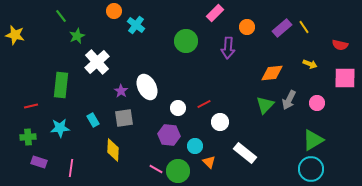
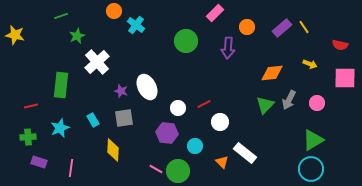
green line at (61, 16): rotated 72 degrees counterclockwise
purple star at (121, 91): rotated 16 degrees counterclockwise
cyan star at (60, 128): rotated 18 degrees counterclockwise
purple hexagon at (169, 135): moved 2 px left, 2 px up
orange triangle at (209, 162): moved 13 px right
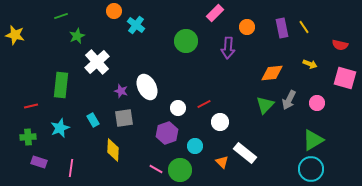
purple rectangle at (282, 28): rotated 60 degrees counterclockwise
pink square at (345, 78): rotated 15 degrees clockwise
purple hexagon at (167, 133): rotated 25 degrees counterclockwise
green circle at (178, 171): moved 2 px right, 1 px up
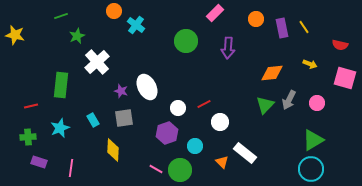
orange circle at (247, 27): moved 9 px right, 8 px up
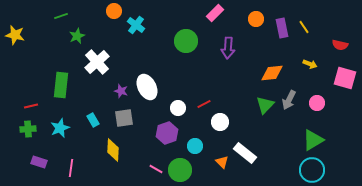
green cross at (28, 137): moved 8 px up
cyan circle at (311, 169): moved 1 px right, 1 px down
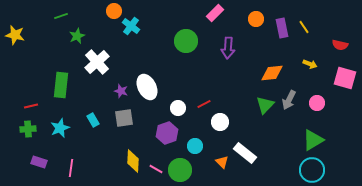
cyan cross at (136, 25): moved 5 px left, 1 px down
yellow diamond at (113, 150): moved 20 px right, 11 px down
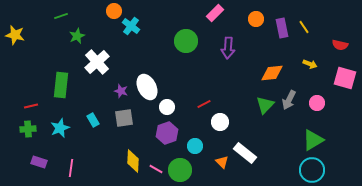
white circle at (178, 108): moved 11 px left, 1 px up
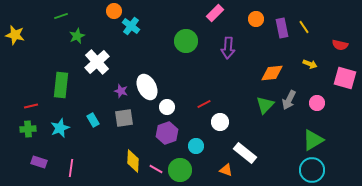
cyan circle at (195, 146): moved 1 px right
orange triangle at (222, 162): moved 4 px right, 8 px down; rotated 24 degrees counterclockwise
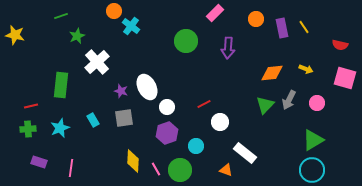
yellow arrow at (310, 64): moved 4 px left, 5 px down
pink line at (156, 169): rotated 32 degrees clockwise
